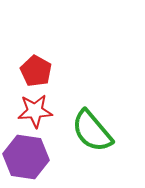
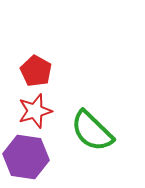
red star: rotated 12 degrees counterclockwise
green semicircle: rotated 6 degrees counterclockwise
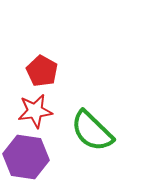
red pentagon: moved 6 px right
red star: rotated 8 degrees clockwise
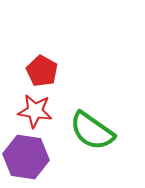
red star: rotated 16 degrees clockwise
green semicircle: rotated 9 degrees counterclockwise
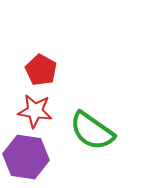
red pentagon: moved 1 px left, 1 px up
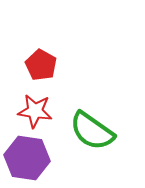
red pentagon: moved 5 px up
purple hexagon: moved 1 px right, 1 px down
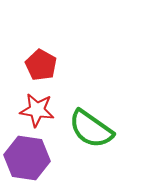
red star: moved 2 px right, 1 px up
green semicircle: moved 1 px left, 2 px up
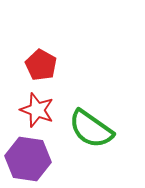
red star: rotated 12 degrees clockwise
purple hexagon: moved 1 px right, 1 px down
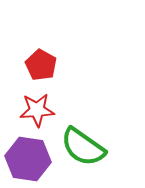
red star: rotated 24 degrees counterclockwise
green semicircle: moved 8 px left, 18 px down
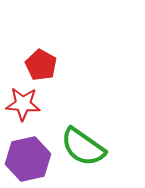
red star: moved 14 px left, 6 px up; rotated 8 degrees clockwise
purple hexagon: rotated 21 degrees counterclockwise
